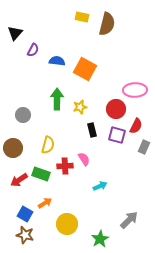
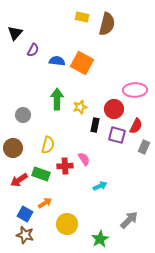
orange square: moved 3 px left, 6 px up
red circle: moved 2 px left
black rectangle: moved 3 px right, 5 px up; rotated 24 degrees clockwise
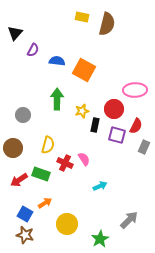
orange square: moved 2 px right, 7 px down
yellow star: moved 2 px right, 4 px down
red cross: moved 3 px up; rotated 28 degrees clockwise
